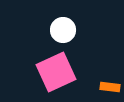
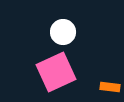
white circle: moved 2 px down
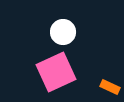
orange rectangle: rotated 18 degrees clockwise
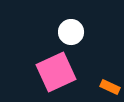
white circle: moved 8 px right
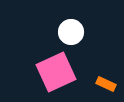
orange rectangle: moved 4 px left, 3 px up
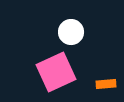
orange rectangle: rotated 30 degrees counterclockwise
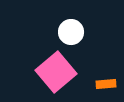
pink square: rotated 15 degrees counterclockwise
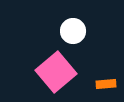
white circle: moved 2 px right, 1 px up
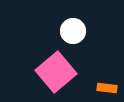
orange rectangle: moved 1 px right, 4 px down; rotated 12 degrees clockwise
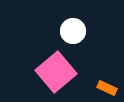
orange rectangle: rotated 18 degrees clockwise
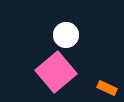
white circle: moved 7 px left, 4 px down
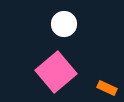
white circle: moved 2 px left, 11 px up
